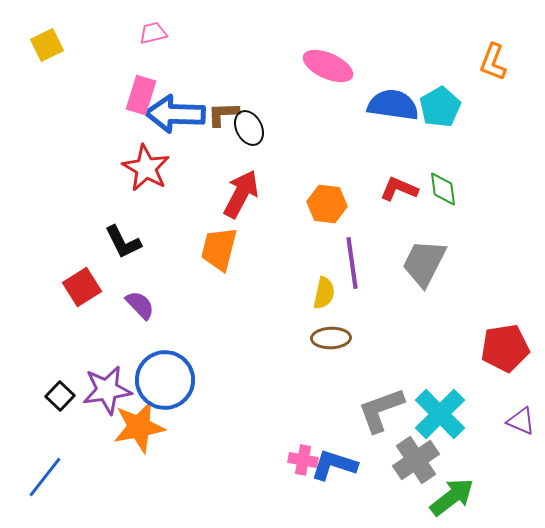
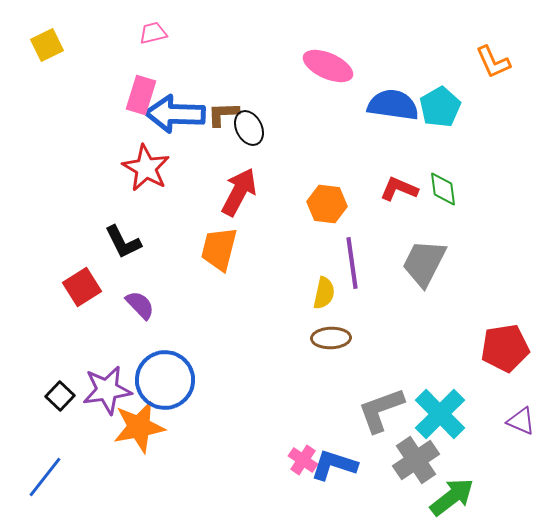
orange L-shape: rotated 45 degrees counterclockwise
red arrow: moved 2 px left, 2 px up
pink cross: rotated 24 degrees clockwise
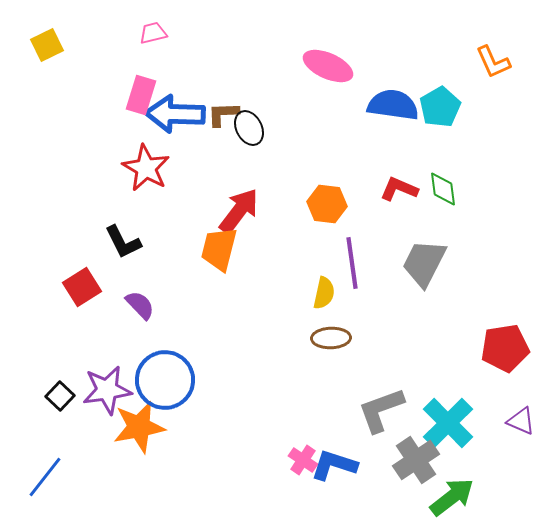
red arrow: moved 19 px down; rotated 9 degrees clockwise
cyan cross: moved 8 px right, 9 px down
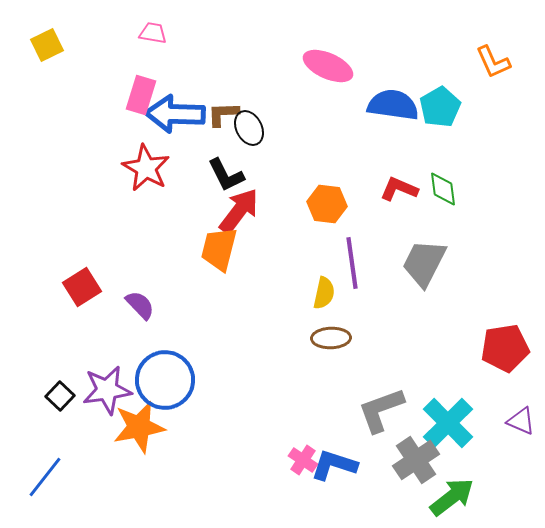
pink trapezoid: rotated 24 degrees clockwise
black L-shape: moved 103 px right, 67 px up
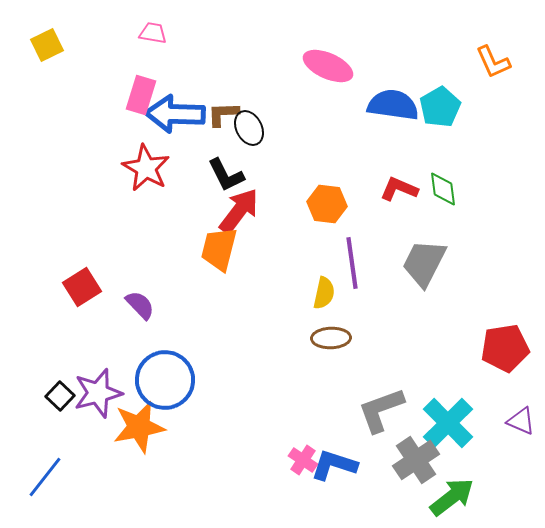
purple star: moved 9 px left, 3 px down; rotated 6 degrees counterclockwise
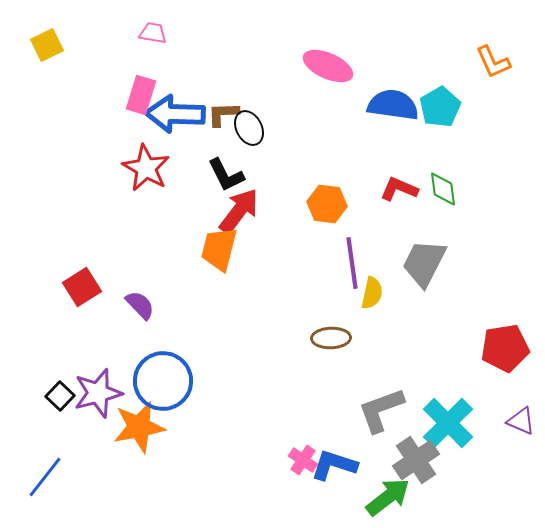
yellow semicircle: moved 48 px right
blue circle: moved 2 px left, 1 px down
green arrow: moved 64 px left
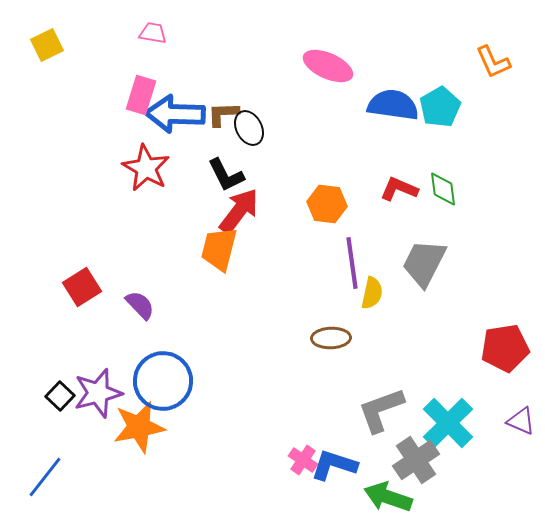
green arrow: rotated 123 degrees counterclockwise
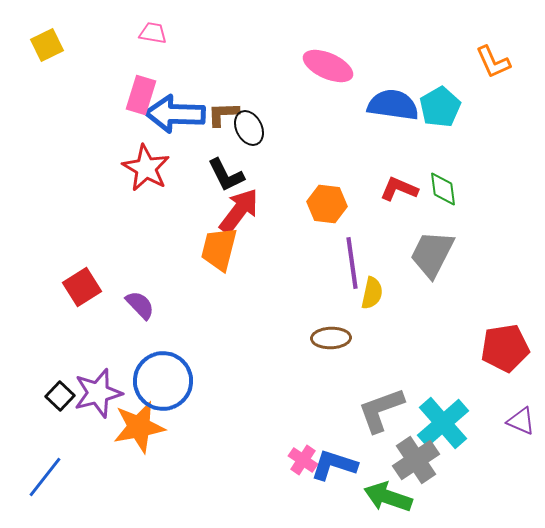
gray trapezoid: moved 8 px right, 9 px up
cyan cross: moved 5 px left; rotated 4 degrees clockwise
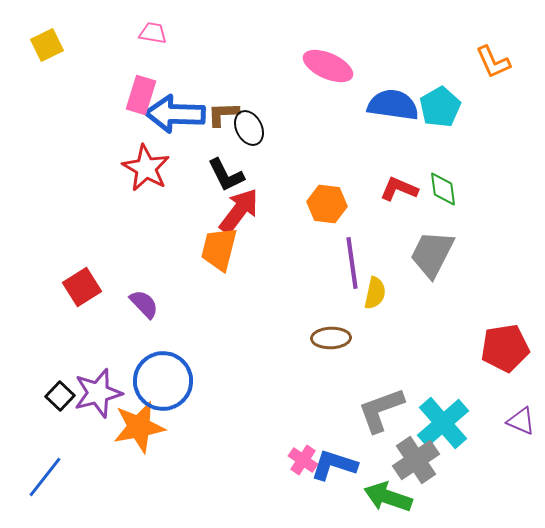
yellow semicircle: moved 3 px right
purple semicircle: moved 4 px right, 1 px up
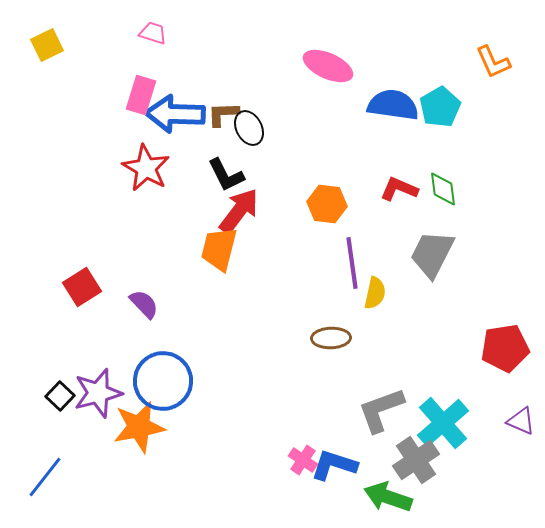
pink trapezoid: rotated 8 degrees clockwise
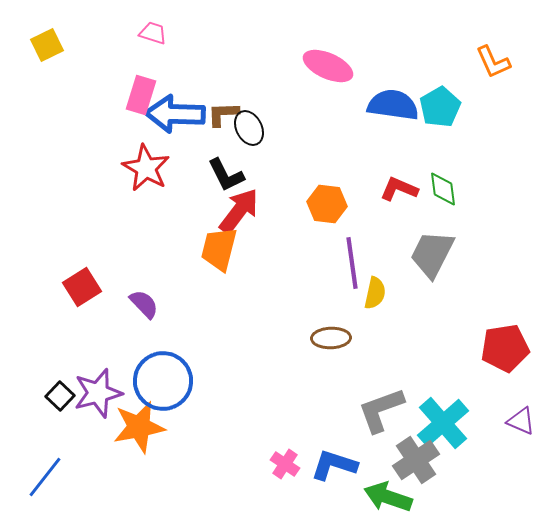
pink cross: moved 18 px left, 4 px down
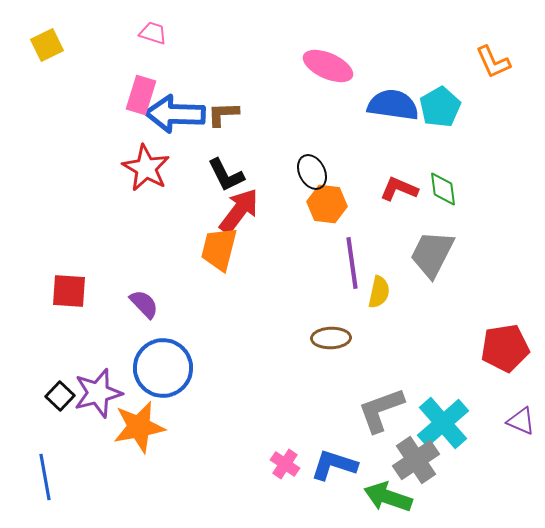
black ellipse: moved 63 px right, 44 px down
red square: moved 13 px left, 4 px down; rotated 36 degrees clockwise
yellow semicircle: moved 4 px right, 1 px up
blue circle: moved 13 px up
blue line: rotated 48 degrees counterclockwise
